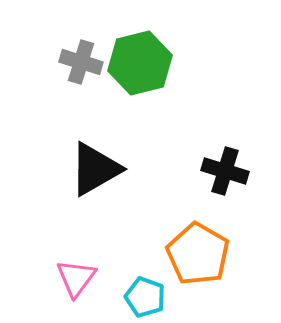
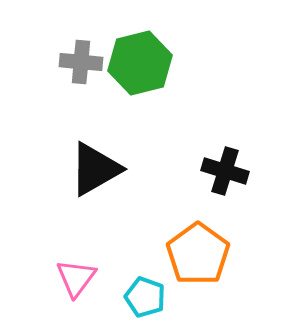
gray cross: rotated 12 degrees counterclockwise
orange pentagon: rotated 6 degrees clockwise
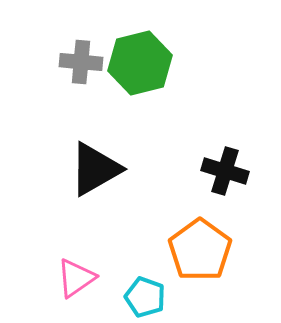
orange pentagon: moved 2 px right, 4 px up
pink triangle: rotated 18 degrees clockwise
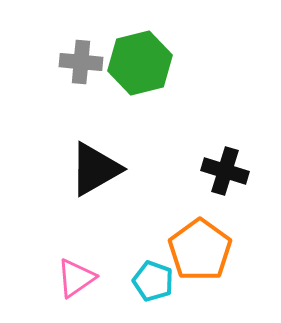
cyan pentagon: moved 8 px right, 16 px up
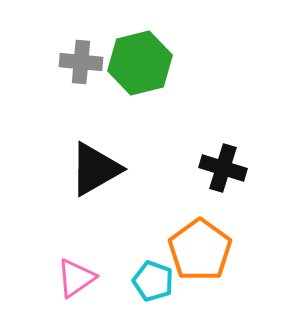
black cross: moved 2 px left, 3 px up
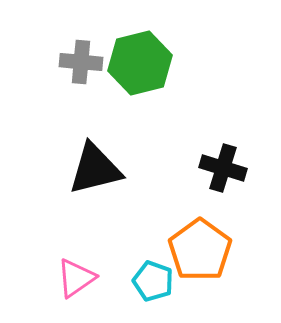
black triangle: rotated 16 degrees clockwise
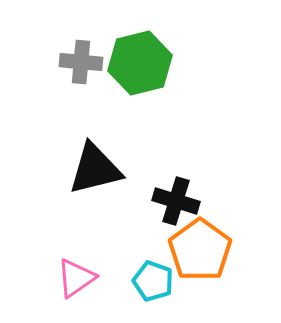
black cross: moved 47 px left, 33 px down
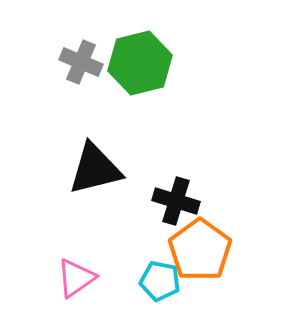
gray cross: rotated 18 degrees clockwise
cyan pentagon: moved 7 px right; rotated 9 degrees counterclockwise
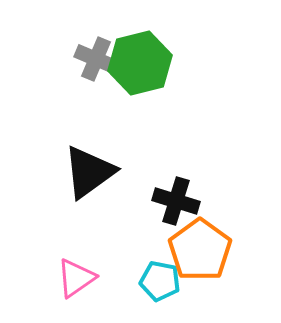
gray cross: moved 15 px right, 3 px up
black triangle: moved 6 px left, 3 px down; rotated 22 degrees counterclockwise
